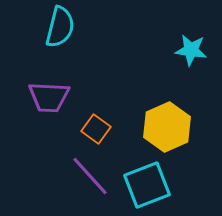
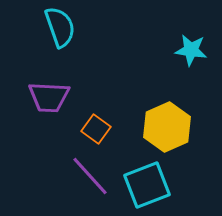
cyan semicircle: rotated 33 degrees counterclockwise
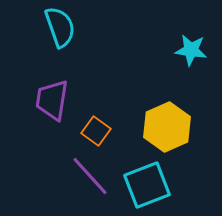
purple trapezoid: moved 3 px right, 3 px down; rotated 96 degrees clockwise
orange square: moved 2 px down
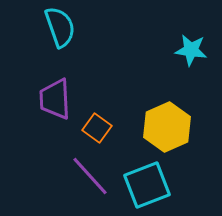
purple trapezoid: moved 3 px right, 1 px up; rotated 12 degrees counterclockwise
orange square: moved 1 px right, 3 px up
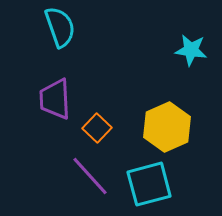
orange square: rotated 8 degrees clockwise
cyan square: moved 2 px right, 1 px up; rotated 6 degrees clockwise
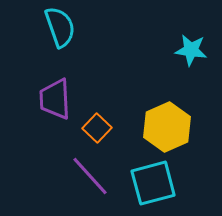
cyan square: moved 4 px right, 1 px up
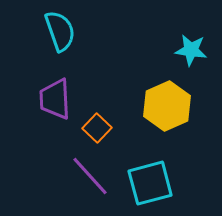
cyan semicircle: moved 4 px down
yellow hexagon: moved 21 px up
cyan square: moved 3 px left
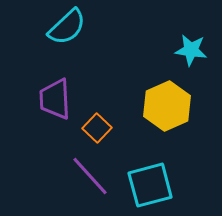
cyan semicircle: moved 7 px right, 4 px up; rotated 66 degrees clockwise
cyan square: moved 2 px down
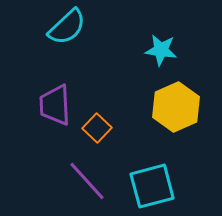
cyan star: moved 30 px left
purple trapezoid: moved 6 px down
yellow hexagon: moved 9 px right, 1 px down
purple line: moved 3 px left, 5 px down
cyan square: moved 2 px right, 1 px down
